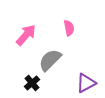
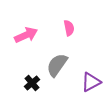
pink arrow: rotated 25 degrees clockwise
gray semicircle: moved 7 px right, 5 px down; rotated 10 degrees counterclockwise
purple triangle: moved 5 px right, 1 px up
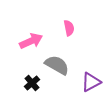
pink arrow: moved 5 px right, 6 px down
gray semicircle: rotated 85 degrees clockwise
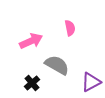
pink semicircle: moved 1 px right
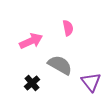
pink semicircle: moved 2 px left
gray semicircle: moved 3 px right
purple triangle: rotated 40 degrees counterclockwise
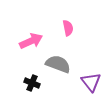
gray semicircle: moved 2 px left, 1 px up; rotated 10 degrees counterclockwise
black cross: rotated 28 degrees counterclockwise
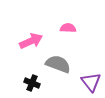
pink semicircle: rotated 77 degrees counterclockwise
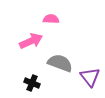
pink semicircle: moved 17 px left, 9 px up
gray semicircle: moved 2 px right, 1 px up
purple triangle: moved 1 px left, 5 px up
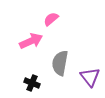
pink semicircle: rotated 42 degrees counterclockwise
gray semicircle: rotated 100 degrees counterclockwise
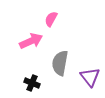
pink semicircle: rotated 21 degrees counterclockwise
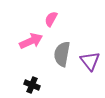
gray semicircle: moved 2 px right, 9 px up
purple triangle: moved 16 px up
black cross: moved 2 px down
